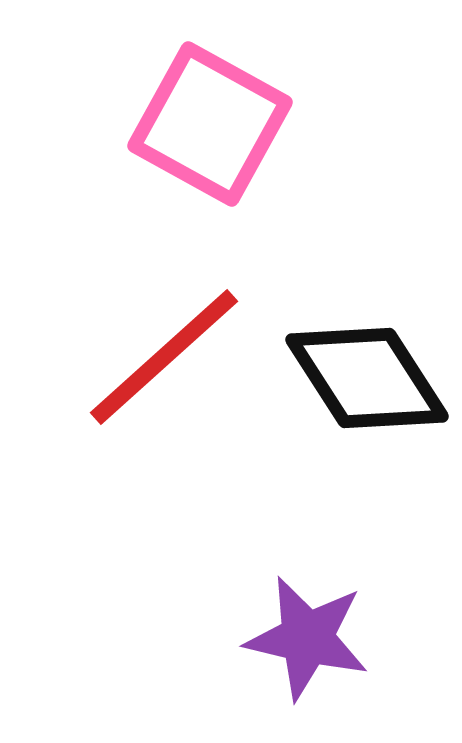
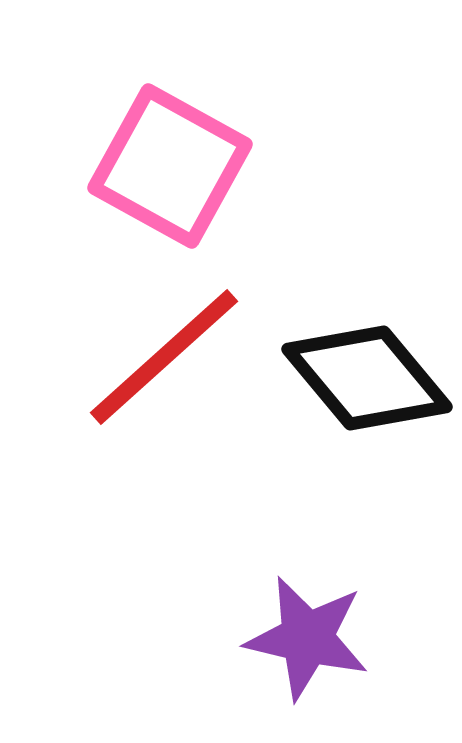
pink square: moved 40 px left, 42 px down
black diamond: rotated 7 degrees counterclockwise
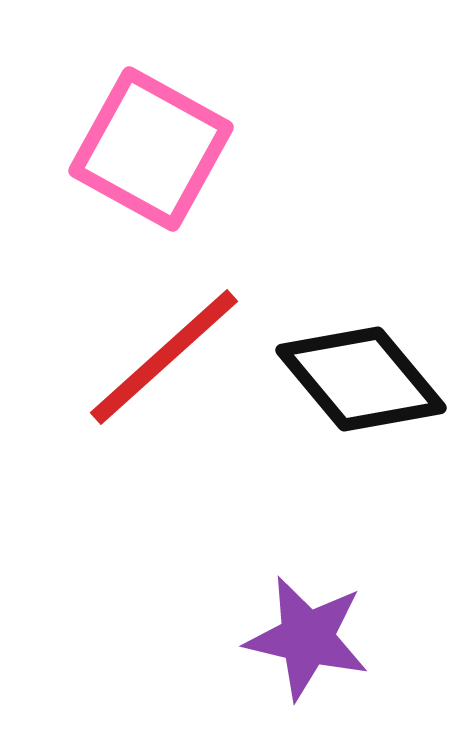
pink square: moved 19 px left, 17 px up
black diamond: moved 6 px left, 1 px down
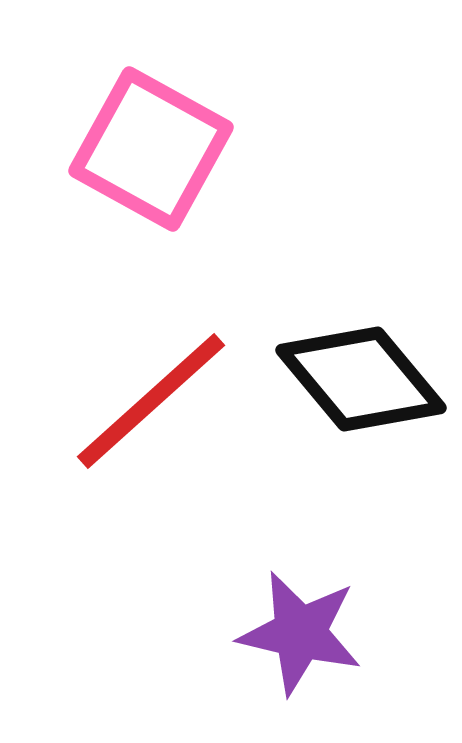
red line: moved 13 px left, 44 px down
purple star: moved 7 px left, 5 px up
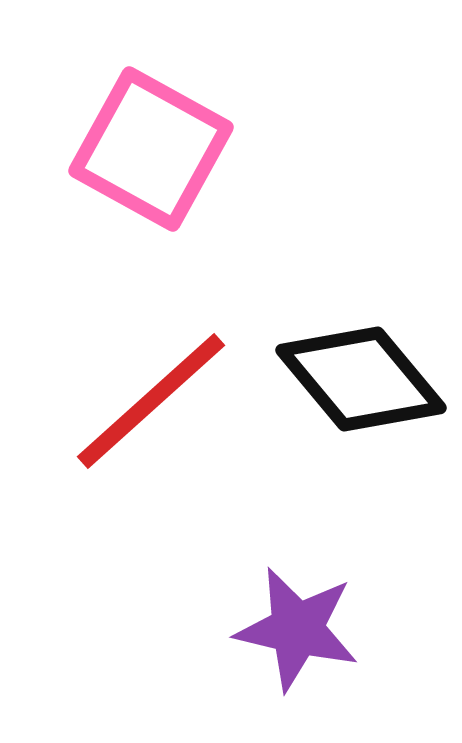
purple star: moved 3 px left, 4 px up
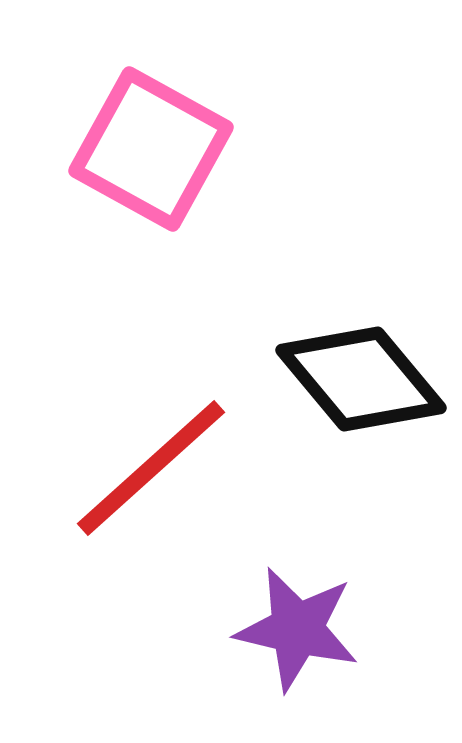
red line: moved 67 px down
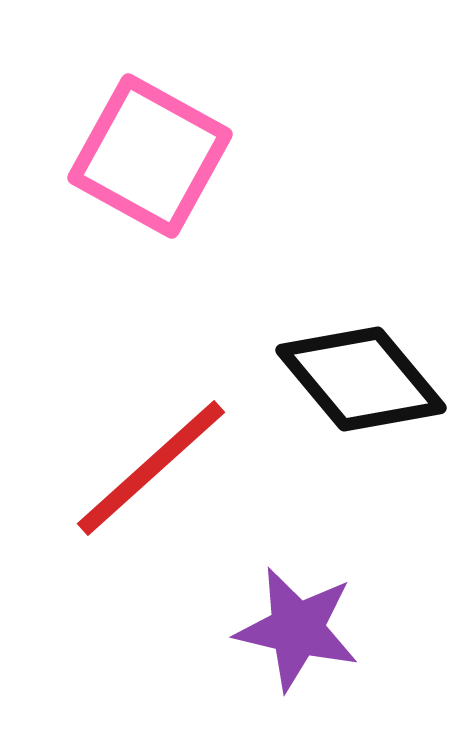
pink square: moved 1 px left, 7 px down
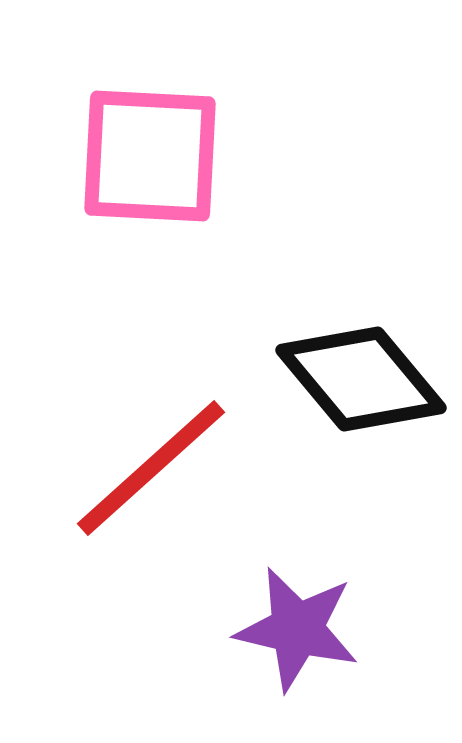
pink square: rotated 26 degrees counterclockwise
